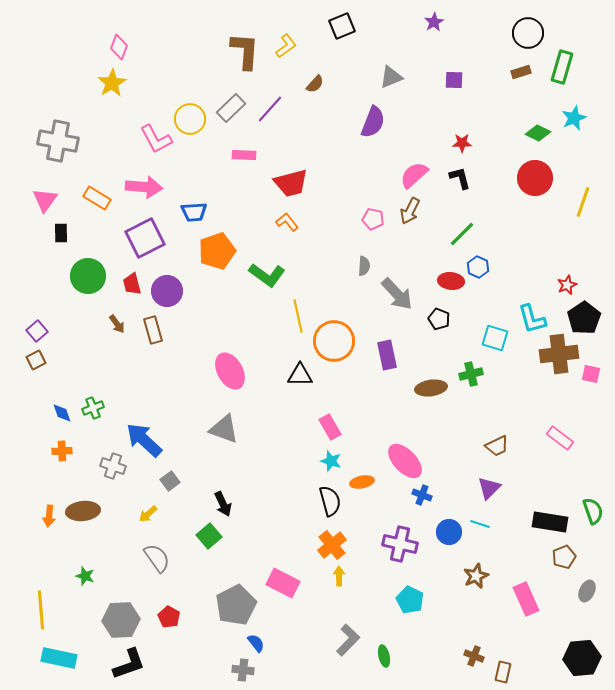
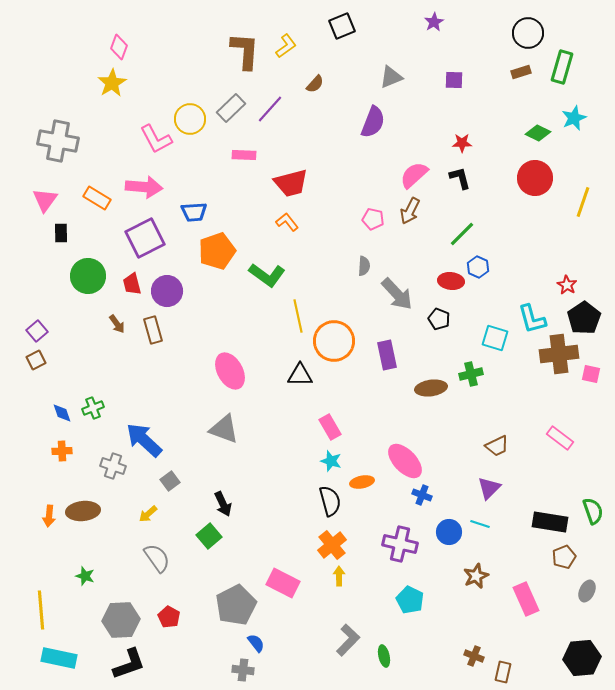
red star at (567, 285): rotated 18 degrees counterclockwise
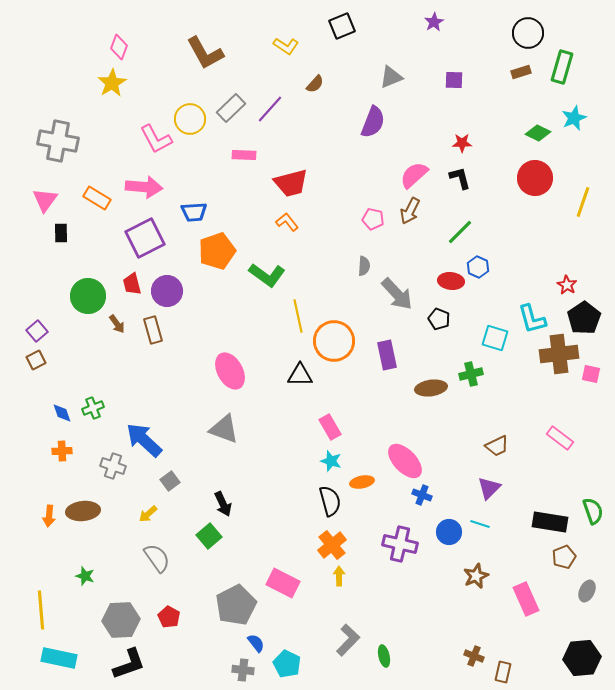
yellow L-shape at (286, 46): rotated 70 degrees clockwise
brown L-shape at (245, 51): moved 40 px left, 2 px down; rotated 147 degrees clockwise
green line at (462, 234): moved 2 px left, 2 px up
green circle at (88, 276): moved 20 px down
cyan pentagon at (410, 600): moved 123 px left, 64 px down
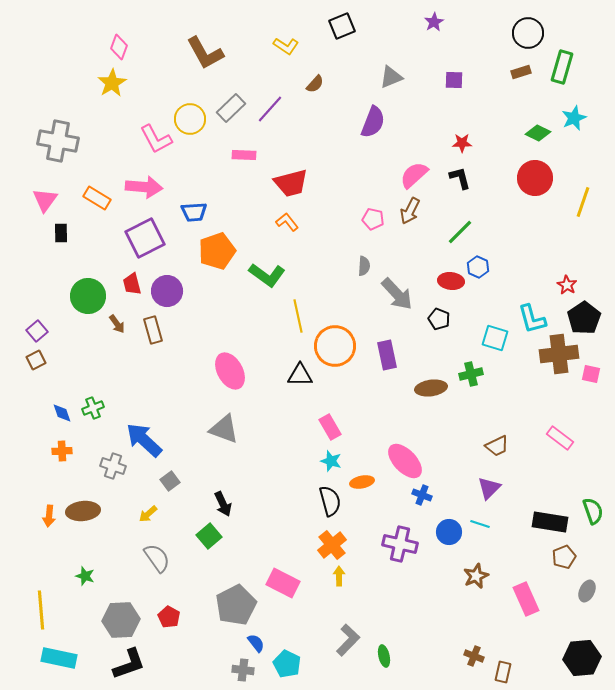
orange circle at (334, 341): moved 1 px right, 5 px down
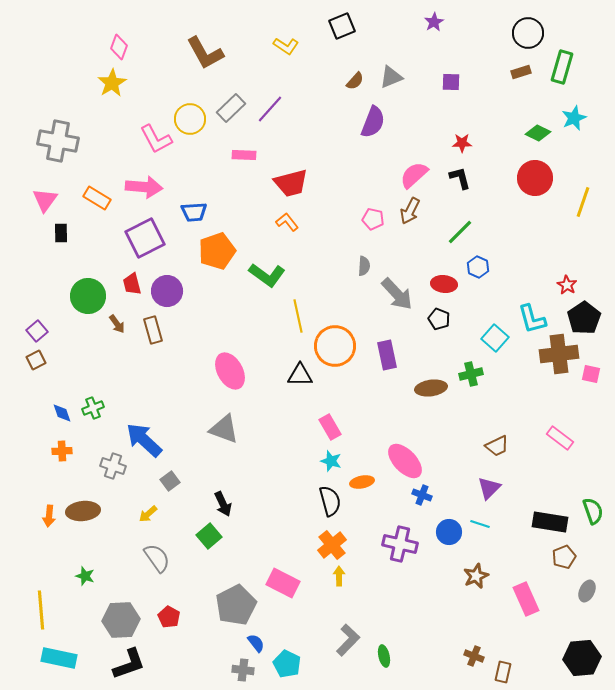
purple square at (454, 80): moved 3 px left, 2 px down
brown semicircle at (315, 84): moved 40 px right, 3 px up
red ellipse at (451, 281): moved 7 px left, 3 px down
cyan square at (495, 338): rotated 24 degrees clockwise
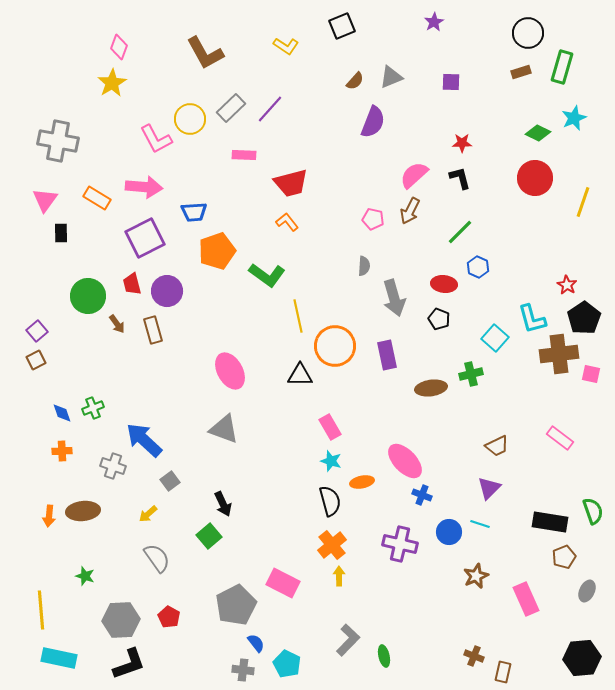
gray arrow at (397, 294): moved 3 px left, 4 px down; rotated 27 degrees clockwise
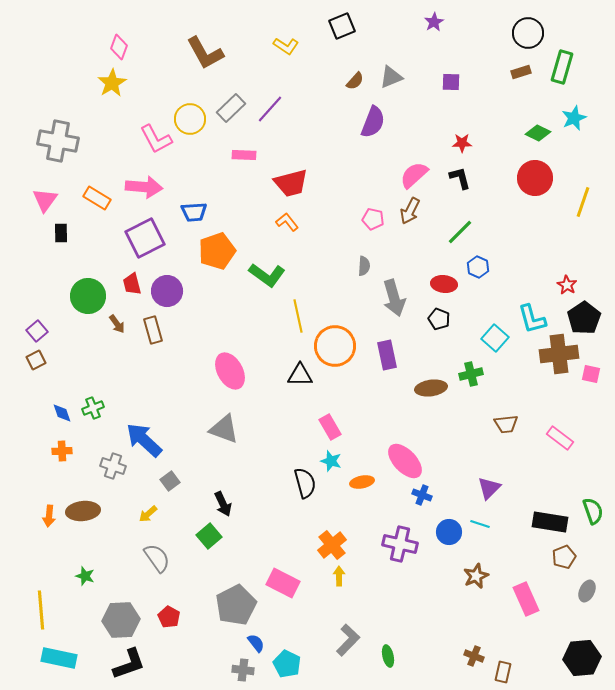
brown trapezoid at (497, 446): moved 9 px right, 22 px up; rotated 20 degrees clockwise
black semicircle at (330, 501): moved 25 px left, 18 px up
green ellipse at (384, 656): moved 4 px right
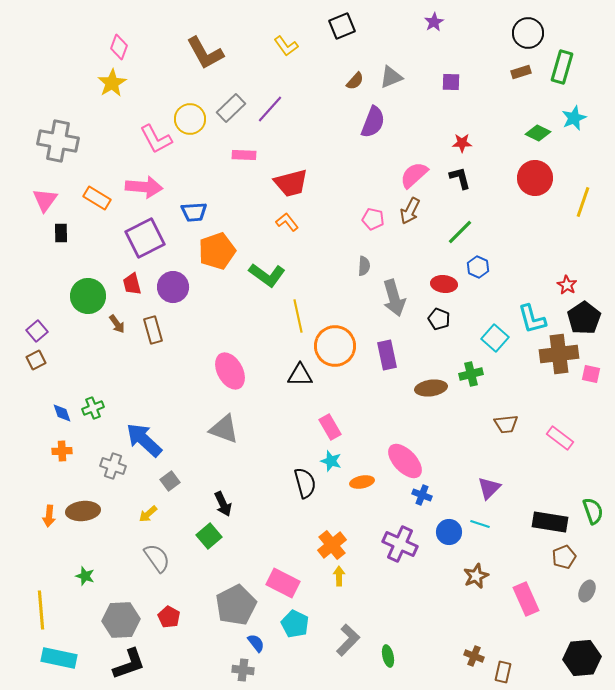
yellow L-shape at (286, 46): rotated 20 degrees clockwise
purple circle at (167, 291): moved 6 px right, 4 px up
purple cross at (400, 544): rotated 12 degrees clockwise
cyan pentagon at (287, 664): moved 8 px right, 40 px up
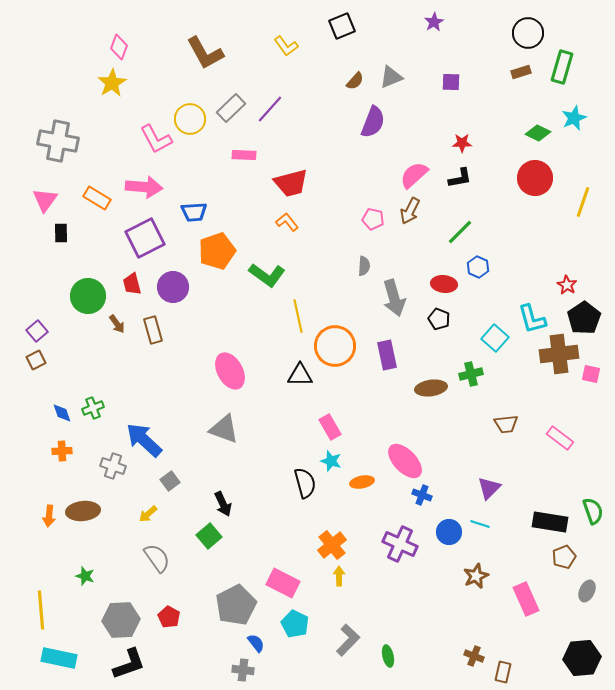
black L-shape at (460, 178): rotated 95 degrees clockwise
